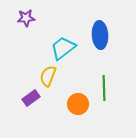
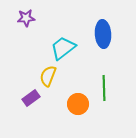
blue ellipse: moved 3 px right, 1 px up
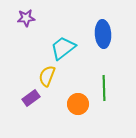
yellow semicircle: moved 1 px left
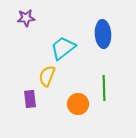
purple rectangle: moved 1 px left, 1 px down; rotated 60 degrees counterclockwise
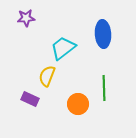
purple rectangle: rotated 60 degrees counterclockwise
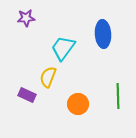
cyan trapezoid: rotated 16 degrees counterclockwise
yellow semicircle: moved 1 px right, 1 px down
green line: moved 14 px right, 8 px down
purple rectangle: moved 3 px left, 4 px up
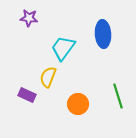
purple star: moved 3 px right; rotated 12 degrees clockwise
green line: rotated 15 degrees counterclockwise
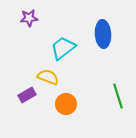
purple star: rotated 12 degrees counterclockwise
cyan trapezoid: rotated 16 degrees clockwise
yellow semicircle: rotated 90 degrees clockwise
purple rectangle: rotated 54 degrees counterclockwise
orange circle: moved 12 px left
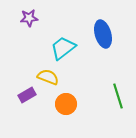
blue ellipse: rotated 12 degrees counterclockwise
